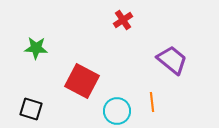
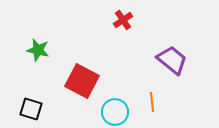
green star: moved 2 px right, 2 px down; rotated 10 degrees clockwise
cyan circle: moved 2 px left, 1 px down
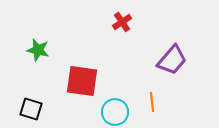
red cross: moved 1 px left, 2 px down
purple trapezoid: rotated 92 degrees clockwise
red square: rotated 20 degrees counterclockwise
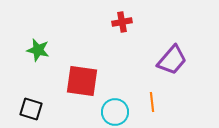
red cross: rotated 24 degrees clockwise
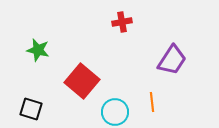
purple trapezoid: rotated 8 degrees counterclockwise
red square: rotated 32 degrees clockwise
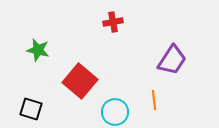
red cross: moved 9 px left
red square: moved 2 px left
orange line: moved 2 px right, 2 px up
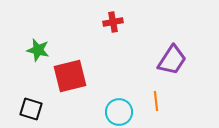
red square: moved 10 px left, 5 px up; rotated 36 degrees clockwise
orange line: moved 2 px right, 1 px down
cyan circle: moved 4 px right
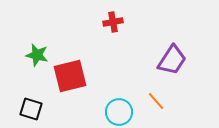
green star: moved 1 px left, 5 px down
orange line: rotated 36 degrees counterclockwise
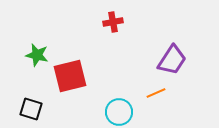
orange line: moved 8 px up; rotated 72 degrees counterclockwise
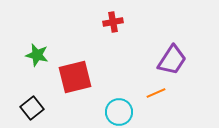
red square: moved 5 px right, 1 px down
black square: moved 1 px right, 1 px up; rotated 35 degrees clockwise
